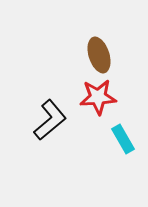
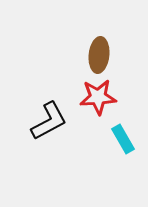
brown ellipse: rotated 24 degrees clockwise
black L-shape: moved 1 px left, 1 px down; rotated 12 degrees clockwise
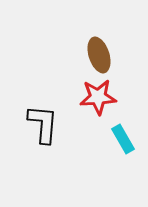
brown ellipse: rotated 24 degrees counterclockwise
black L-shape: moved 6 px left, 3 px down; rotated 57 degrees counterclockwise
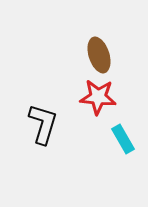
red star: rotated 9 degrees clockwise
black L-shape: rotated 12 degrees clockwise
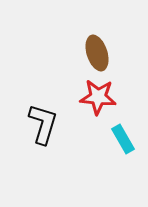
brown ellipse: moved 2 px left, 2 px up
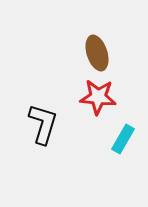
cyan rectangle: rotated 60 degrees clockwise
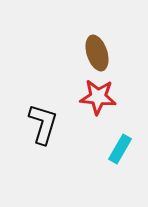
cyan rectangle: moved 3 px left, 10 px down
